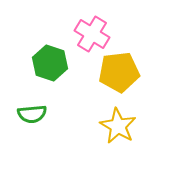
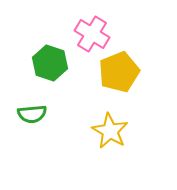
yellow pentagon: rotated 15 degrees counterclockwise
yellow star: moved 8 px left, 5 px down
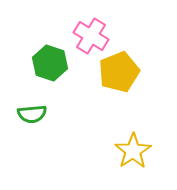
pink cross: moved 1 px left, 2 px down
yellow star: moved 23 px right, 20 px down; rotated 9 degrees clockwise
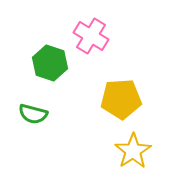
yellow pentagon: moved 2 px right, 27 px down; rotated 18 degrees clockwise
green semicircle: moved 1 px right; rotated 20 degrees clockwise
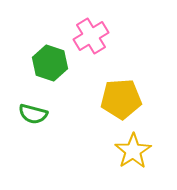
pink cross: rotated 28 degrees clockwise
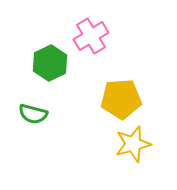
green hexagon: rotated 16 degrees clockwise
yellow star: moved 7 px up; rotated 18 degrees clockwise
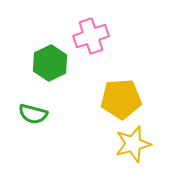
pink cross: rotated 12 degrees clockwise
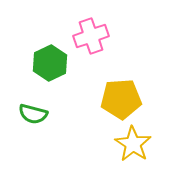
yellow star: rotated 24 degrees counterclockwise
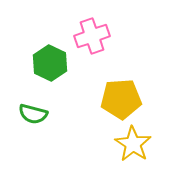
pink cross: moved 1 px right
green hexagon: rotated 8 degrees counterclockwise
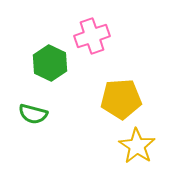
yellow star: moved 4 px right, 2 px down
